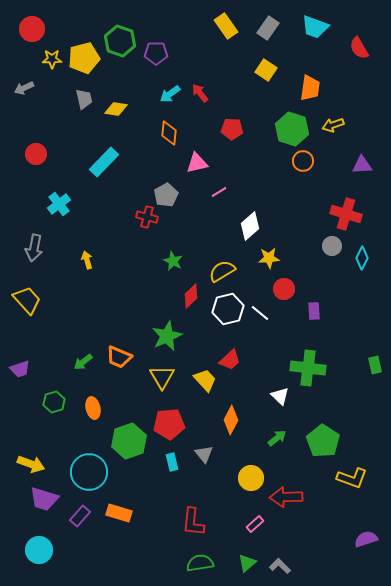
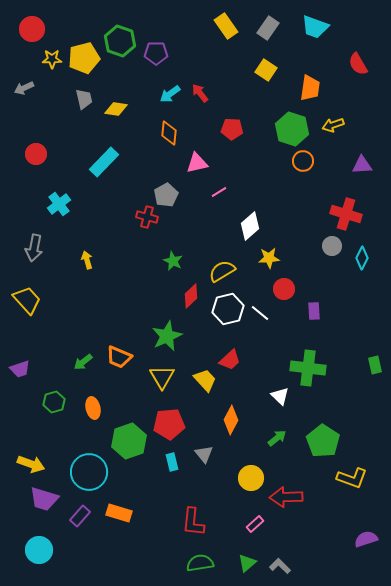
red semicircle at (359, 48): moved 1 px left, 16 px down
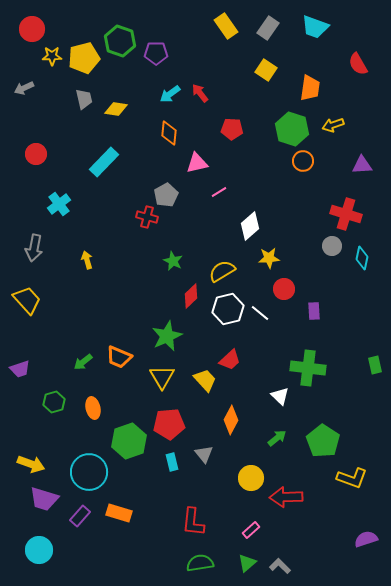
yellow star at (52, 59): moved 3 px up
cyan diamond at (362, 258): rotated 15 degrees counterclockwise
pink rectangle at (255, 524): moved 4 px left, 6 px down
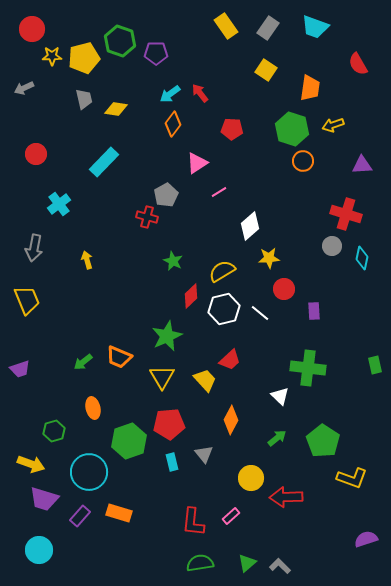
orange diamond at (169, 133): moved 4 px right, 9 px up; rotated 30 degrees clockwise
pink triangle at (197, 163): rotated 20 degrees counterclockwise
yellow trapezoid at (27, 300): rotated 20 degrees clockwise
white hexagon at (228, 309): moved 4 px left
green hexagon at (54, 402): moved 29 px down
pink rectangle at (251, 530): moved 20 px left, 14 px up
